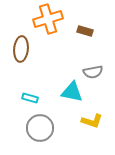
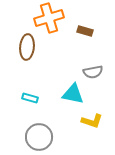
orange cross: moved 1 px right, 1 px up
brown ellipse: moved 6 px right, 2 px up
cyan triangle: moved 1 px right, 2 px down
gray circle: moved 1 px left, 9 px down
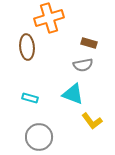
brown rectangle: moved 4 px right, 12 px down
brown ellipse: rotated 10 degrees counterclockwise
gray semicircle: moved 10 px left, 7 px up
cyan triangle: rotated 10 degrees clockwise
yellow L-shape: rotated 35 degrees clockwise
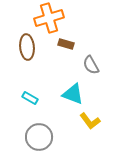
brown rectangle: moved 23 px left, 1 px down
gray semicircle: moved 8 px right; rotated 72 degrees clockwise
cyan rectangle: rotated 14 degrees clockwise
yellow L-shape: moved 2 px left
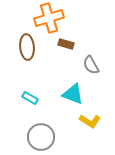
yellow L-shape: rotated 20 degrees counterclockwise
gray circle: moved 2 px right
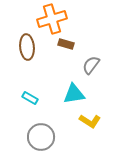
orange cross: moved 3 px right, 1 px down
gray semicircle: rotated 66 degrees clockwise
cyan triangle: moved 1 px right; rotated 30 degrees counterclockwise
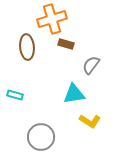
cyan rectangle: moved 15 px left, 3 px up; rotated 14 degrees counterclockwise
